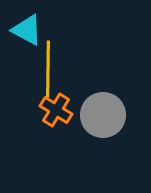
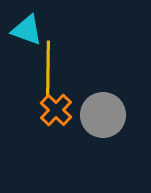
cyan triangle: rotated 8 degrees counterclockwise
orange cross: rotated 12 degrees clockwise
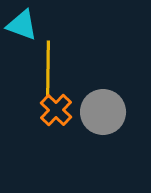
cyan triangle: moved 5 px left, 5 px up
gray circle: moved 3 px up
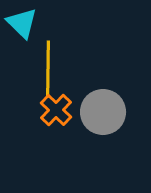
cyan triangle: moved 2 px up; rotated 24 degrees clockwise
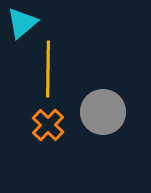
cyan triangle: rotated 36 degrees clockwise
orange cross: moved 8 px left, 15 px down
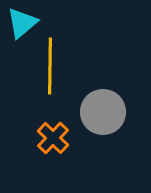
yellow line: moved 2 px right, 3 px up
orange cross: moved 5 px right, 13 px down
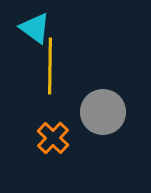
cyan triangle: moved 13 px right, 5 px down; rotated 44 degrees counterclockwise
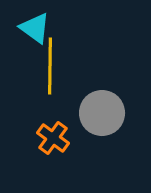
gray circle: moved 1 px left, 1 px down
orange cross: rotated 8 degrees counterclockwise
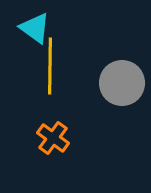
gray circle: moved 20 px right, 30 px up
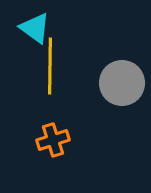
orange cross: moved 2 px down; rotated 36 degrees clockwise
